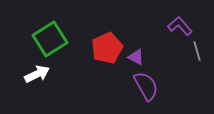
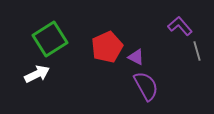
red pentagon: moved 1 px up
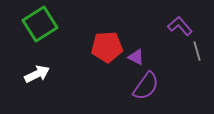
green square: moved 10 px left, 15 px up
red pentagon: rotated 20 degrees clockwise
purple semicircle: rotated 64 degrees clockwise
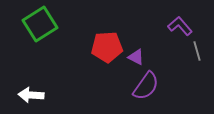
white arrow: moved 6 px left, 21 px down; rotated 150 degrees counterclockwise
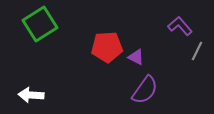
gray line: rotated 42 degrees clockwise
purple semicircle: moved 1 px left, 4 px down
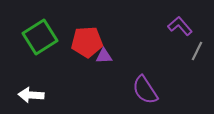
green square: moved 13 px down
red pentagon: moved 20 px left, 5 px up
purple triangle: moved 32 px left, 1 px up; rotated 30 degrees counterclockwise
purple semicircle: rotated 112 degrees clockwise
